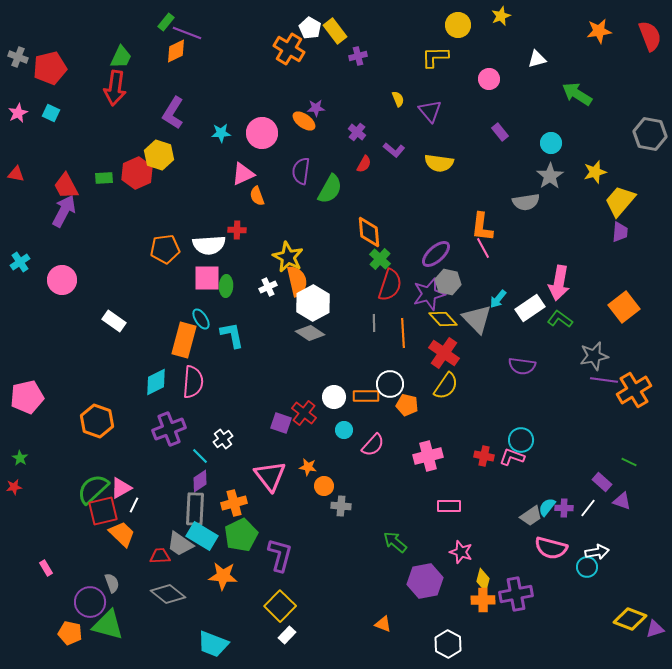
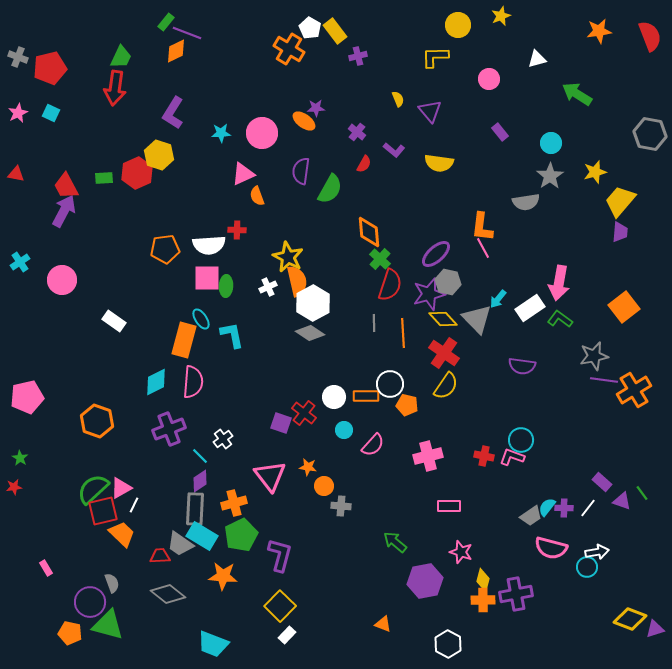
green line at (629, 462): moved 13 px right, 31 px down; rotated 28 degrees clockwise
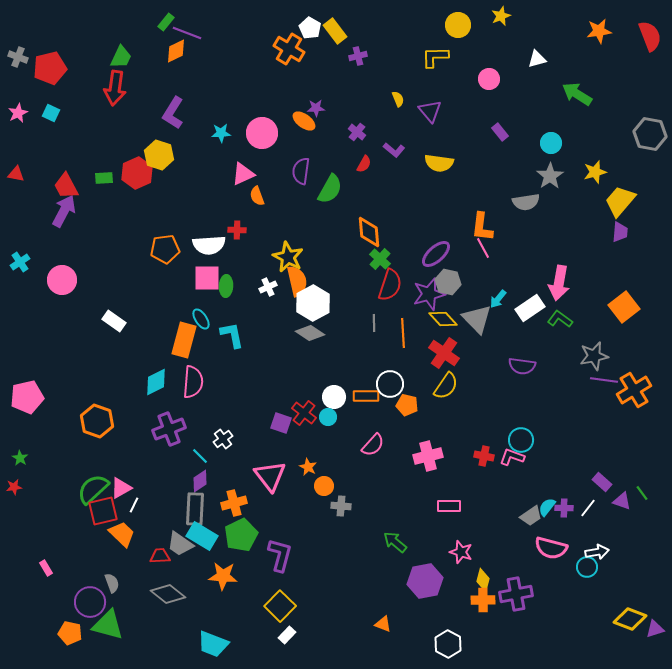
cyan circle at (344, 430): moved 16 px left, 13 px up
orange star at (308, 467): rotated 18 degrees clockwise
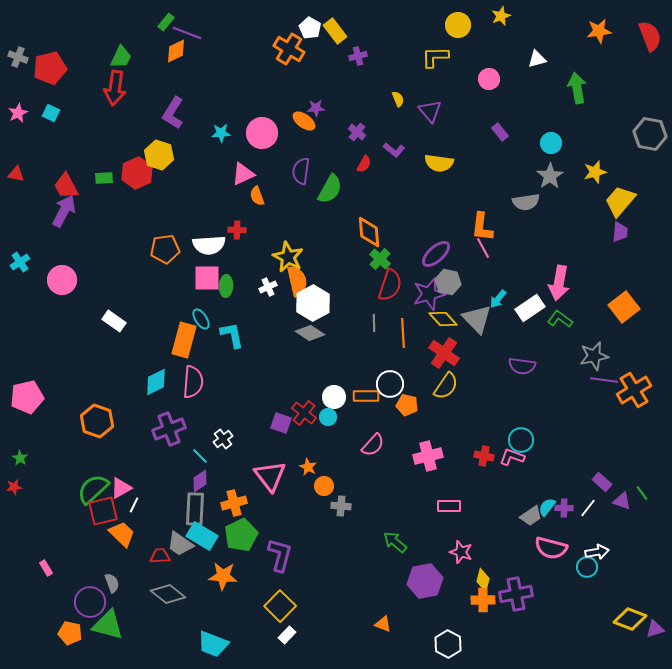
green arrow at (577, 94): moved 6 px up; rotated 48 degrees clockwise
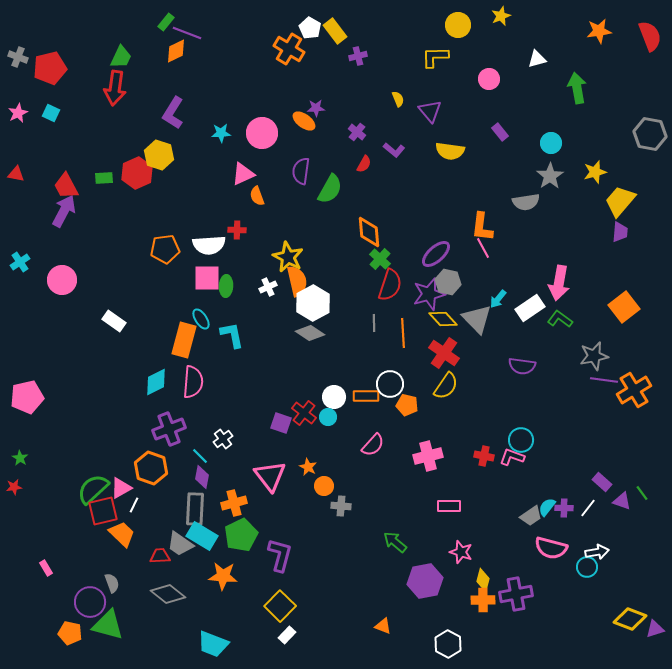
yellow semicircle at (439, 163): moved 11 px right, 12 px up
orange hexagon at (97, 421): moved 54 px right, 47 px down
purple diamond at (200, 481): moved 2 px right, 4 px up; rotated 45 degrees counterclockwise
orange triangle at (383, 624): moved 2 px down
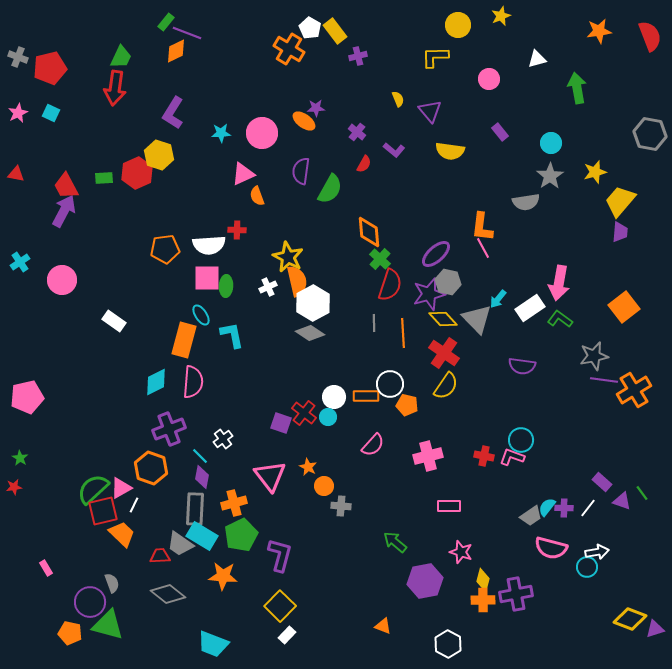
cyan ellipse at (201, 319): moved 4 px up
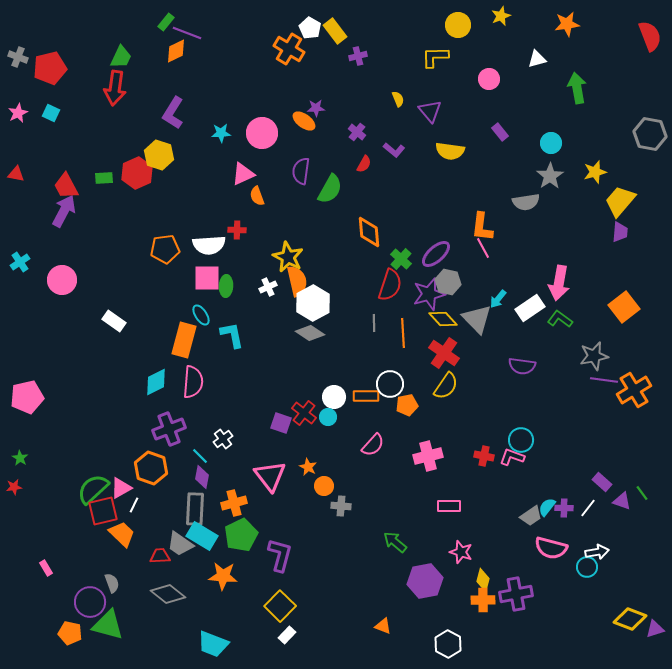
orange star at (599, 31): moved 32 px left, 7 px up
green cross at (380, 259): moved 21 px right
orange pentagon at (407, 405): rotated 25 degrees counterclockwise
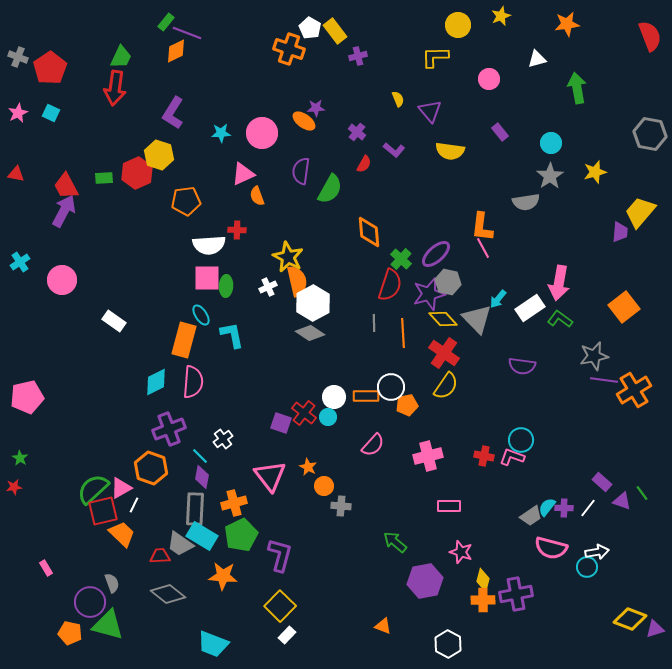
orange cross at (289, 49): rotated 12 degrees counterclockwise
red pentagon at (50, 68): rotated 20 degrees counterclockwise
yellow trapezoid at (620, 201): moved 20 px right, 11 px down
orange pentagon at (165, 249): moved 21 px right, 48 px up
white circle at (390, 384): moved 1 px right, 3 px down
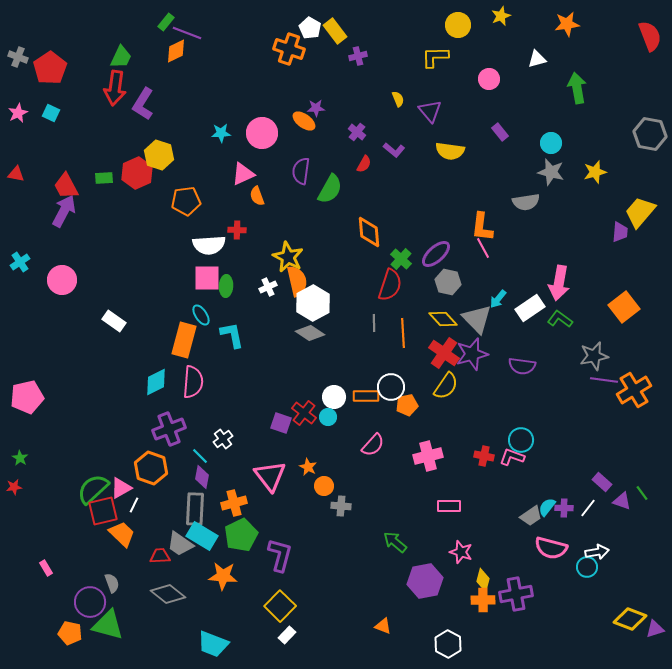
purple L-shape at (173, 113): moved 30 px left, 9 px up
gray star at (550, 176): moved 1 px right, 4 px up; rotated 24 degrees counterclockwise
purple star at (429, 294): moved 43 px right, 60 px down
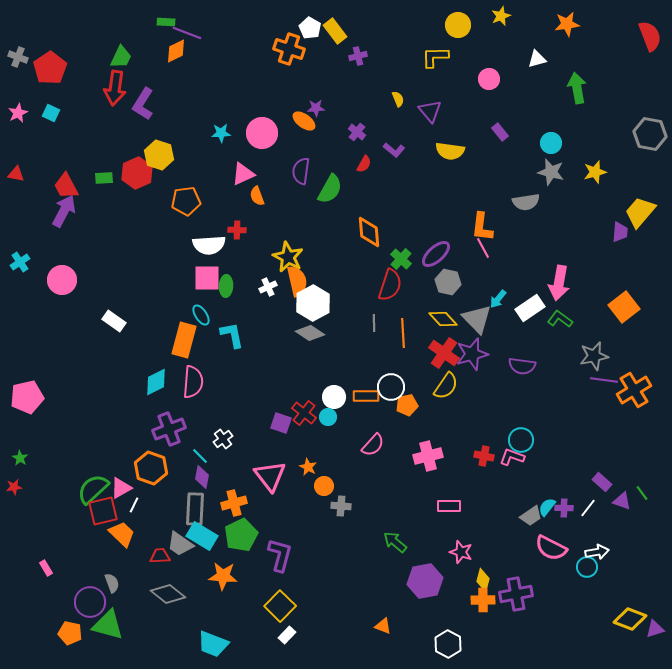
green rectangle at (166, 22): rotated 54 degrees clockwise
pink semicircle at (551, 548): rotated 12 degrees clockwise
